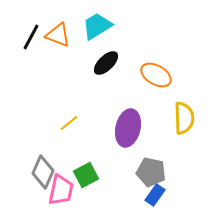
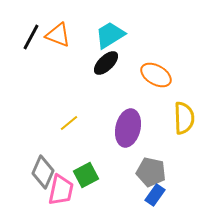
cyan trapezoid: moved 13 px right, 9 px down
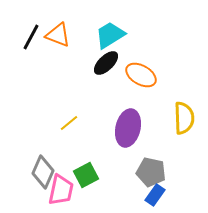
orange ellipse: moved 15 px left
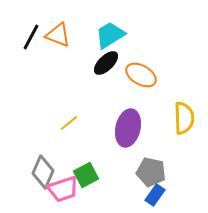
pink trapezoid: moved 2 px right, 1 px up; rotated 60 degrees clockwise
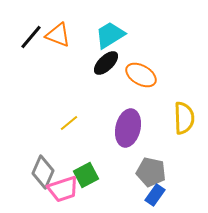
black line: rotated 12 degrees clockwise
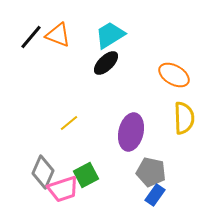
orange ellipse: moved 33 px right
purple ellipse: moved 3 px right, 4 px down
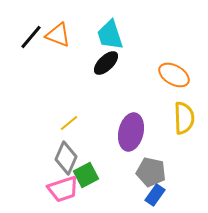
cyan trapezoid: rotated 76 degrees counterclockwise
gray diamond: moved 23 px right, 14 px up
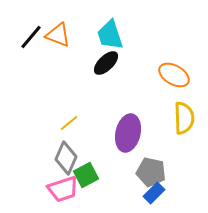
purple ellipse: moved 3 px left, 1 px down
blue rectangle: moved 1 px left, 2 px up; rotated 10 degrees clockwise
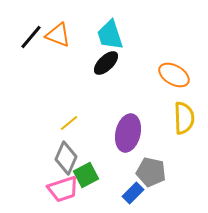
blue rectangle: moved 21 px left
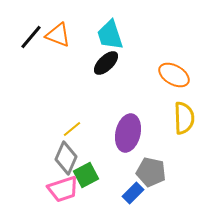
yellow line: moved 3 px right, 6 px down
